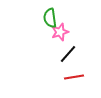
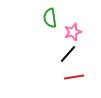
pink star: moved 13 px right
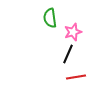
black line: rotated 18 degrees counterclockwise
red line: moved 2 px right
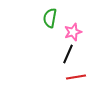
green semicircle: rotated 18 degrees clockwise
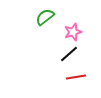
green semicircle: moved 5 px left, 1 px up; rotated 42 degrees clockwise
black line: moved 1 px right; rotated 24 degrees clockwise
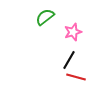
black line: moved 6 px down; rotated 18 degrees counterclockwise
red line: rotated 24 degrees clockwise
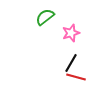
pink star: moved 2 px left, 1 px down
black line: moved 2 px right, 3 px down
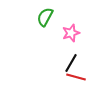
green semicircle: rotated 24 degrees counterclockwise
